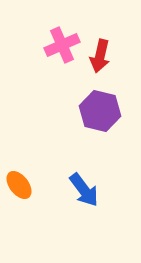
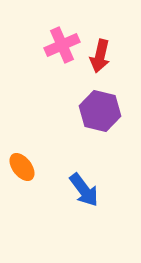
orange ellipse: moved 3 px right, 18 px up
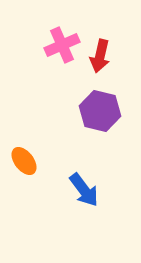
orange ellipse: moved 2 px right, 6 px up
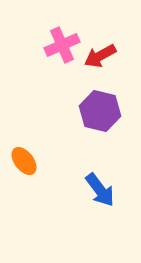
red arrow: rotated 48 degrees clockwise
blue arrow: moved 16 px right
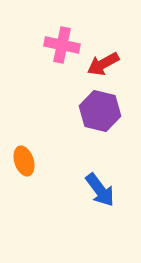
pink cross: rotated 36 degrees clockwise
red arrow: moved 3 px right, 8 px down
orange ellipse: rotated 20 degrees clockwise
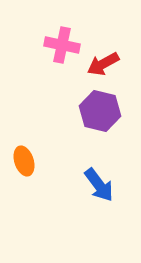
blue arrow: moved 1 px left, 5 px up
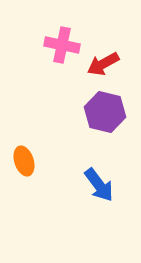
purple hexagon: moved 5 px right, 1 px down
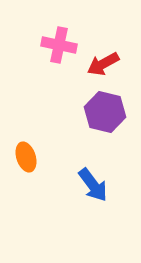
pink cross: moved 3 px left
orange ellipse: moved 2 px right, 4 px up
blue arrow: moved 6 px left
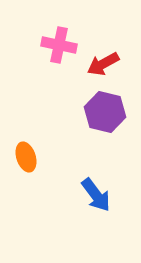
blue arrow: moved 3 px right, 10 px down
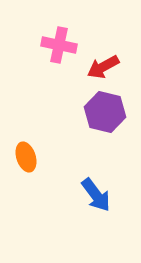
red arrow: moved 3 px down
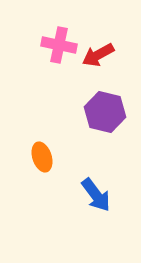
red arrow: moved 5 px left, 12 px up
orange ellipse: moved 16 px right
